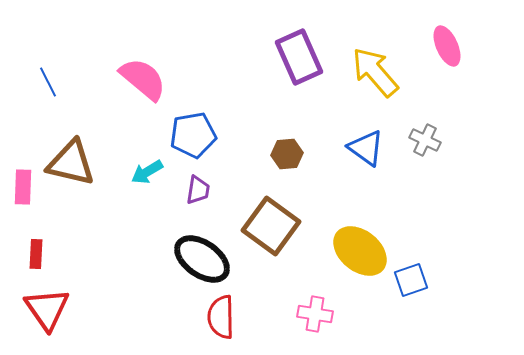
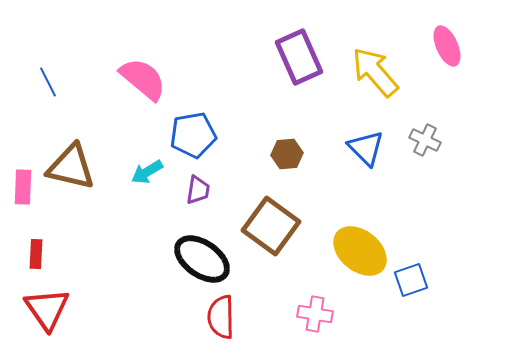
blue triangle: rotated 9 degrees clockwise
brown triangle: moved 4 px down
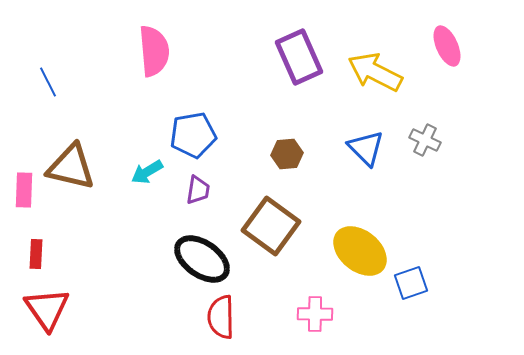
yellow arrow: rotated 22 degrees counterclockwise
pink semicircle: moved 11 px right, 28 px up; rotated 45 degrees clockwise
pink rectangle: moved 1 px right, 3 px down
blue square: moved 3 px down
pink cross: rotated 8 degrees counterclockwise
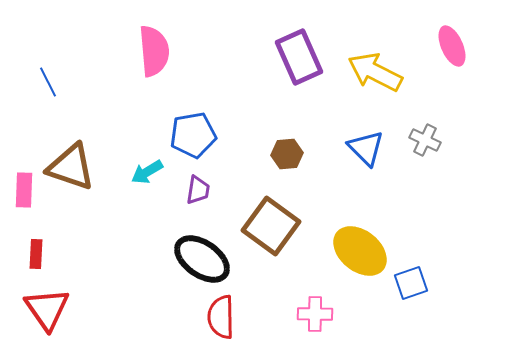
pink ellipse: moved 5 px right
brown triangle: rotated 6 degrees clockwise
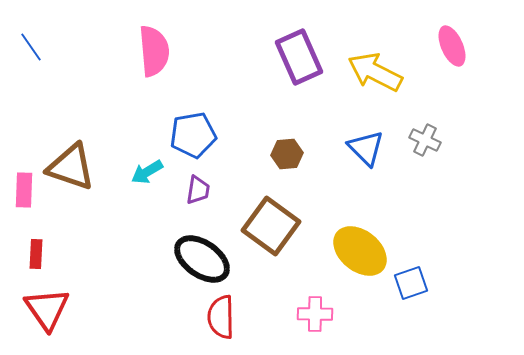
blue line: moved 17 px left, 35 px up; rotated 8 degrees counterclockwise
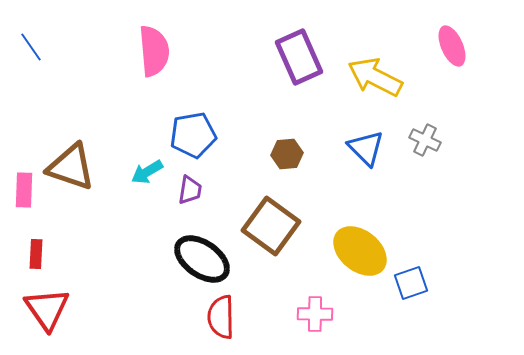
yellow arrow: moved 5 px down
purple trapezoid: moved 8 px left
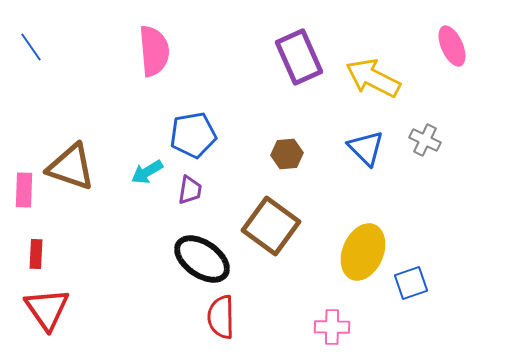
yellow arrow: moved 2 px left, 1 px down
yellow ellipse: moved 3 px right, 1 px down; rotated 74 degrees clockwise
pink cross: moved 17 px right, 13 px down
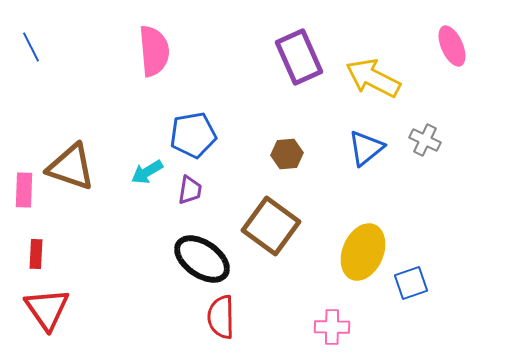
blue line: rotated 8 degrees clockwise
blue triangle: rotated 36 degrees clockwise
